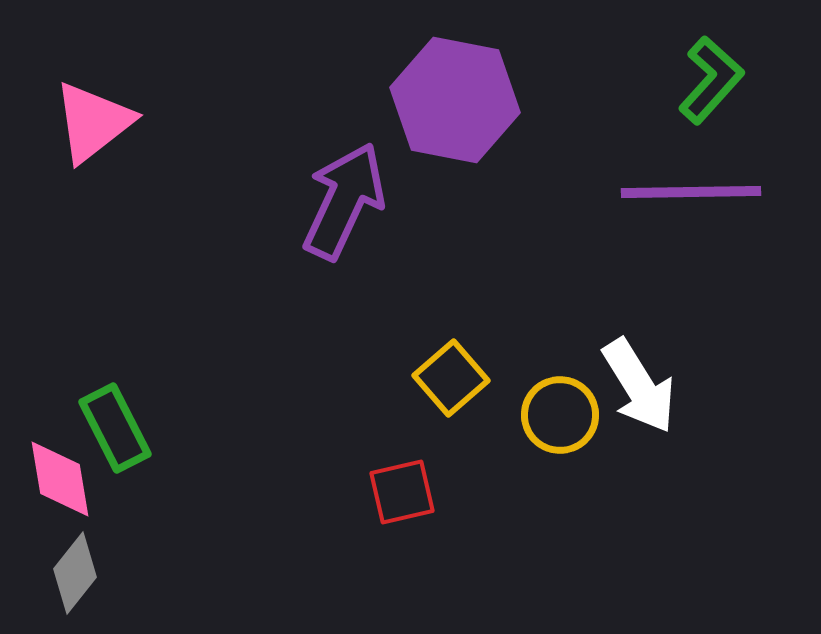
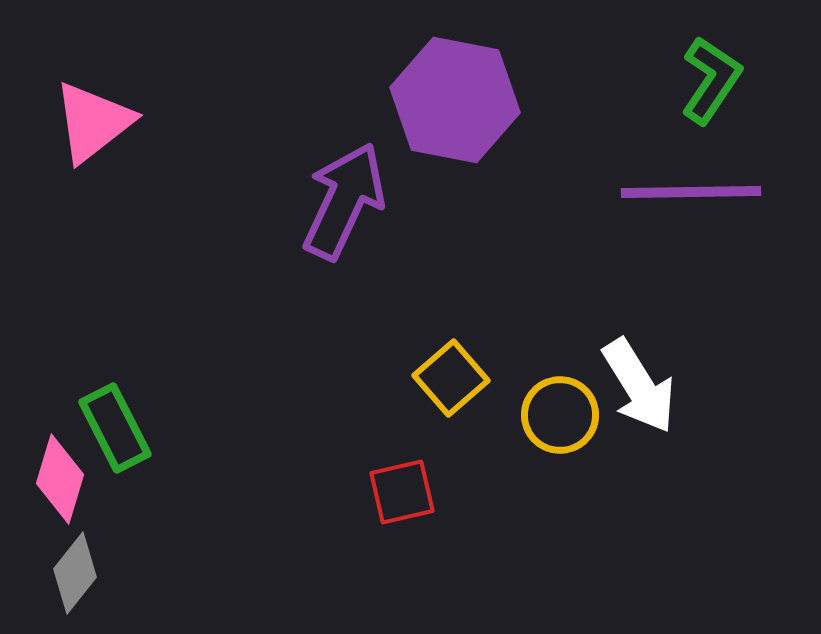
green L-shape: rotated 8 degrees counterclockwise
pink diamond: rotated 26 degrees clockwise
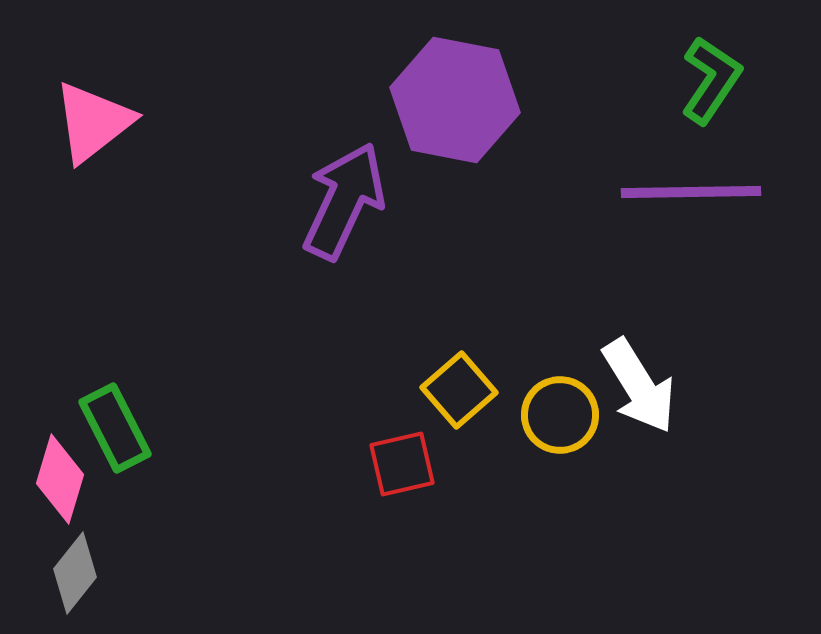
yellow square: moved 8 px right, 12 px down
red square: moved 28 px up
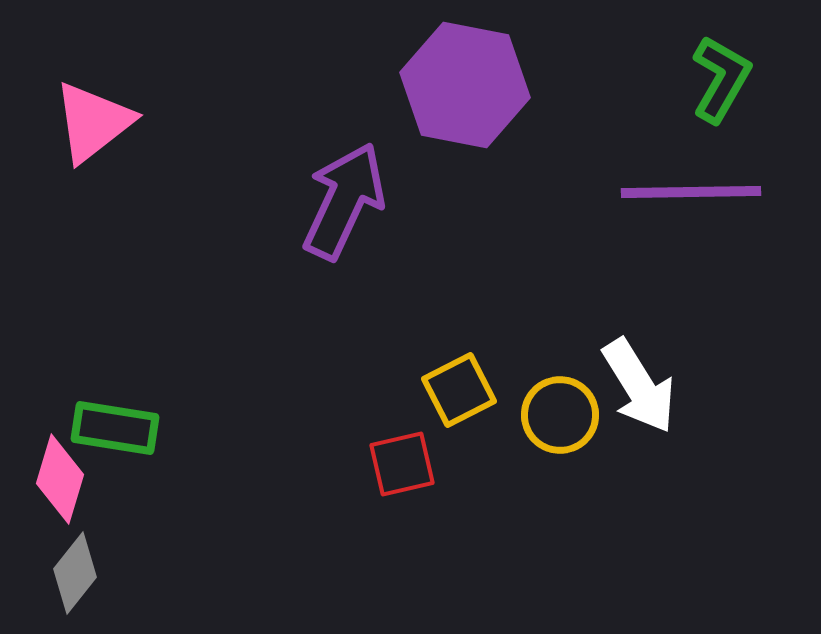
green L-shape: moved 10 px right, 1 px up; rotated 4 degrees counterclockwise
purple hexagon: moved 10 px right, 15 px up
yellow square: rotated 14 degrees clockwise
green rectangle: rotated 54 degrees counterclockwise
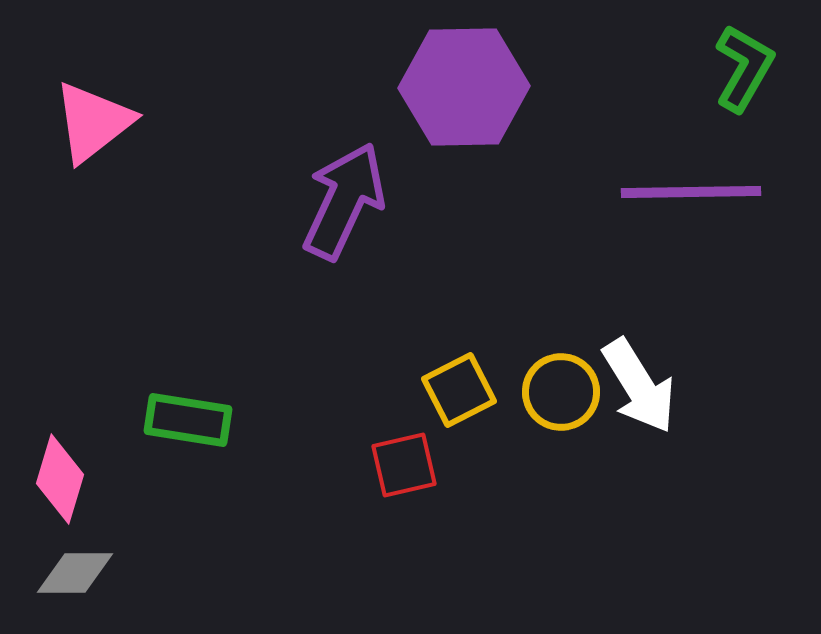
green L-shape: moved 23 px right, 11 px up
purple hexagon: moved 1 px left, 2 px down; rotated 12 degrees counterclockwise
yellow circle: moved 1 px right, 23 px up
green rectangle: moved 73 px right, 8 px up
red square: moved 2 px right, 1 px down
gray diamond: rotated 52 degrees clockwise
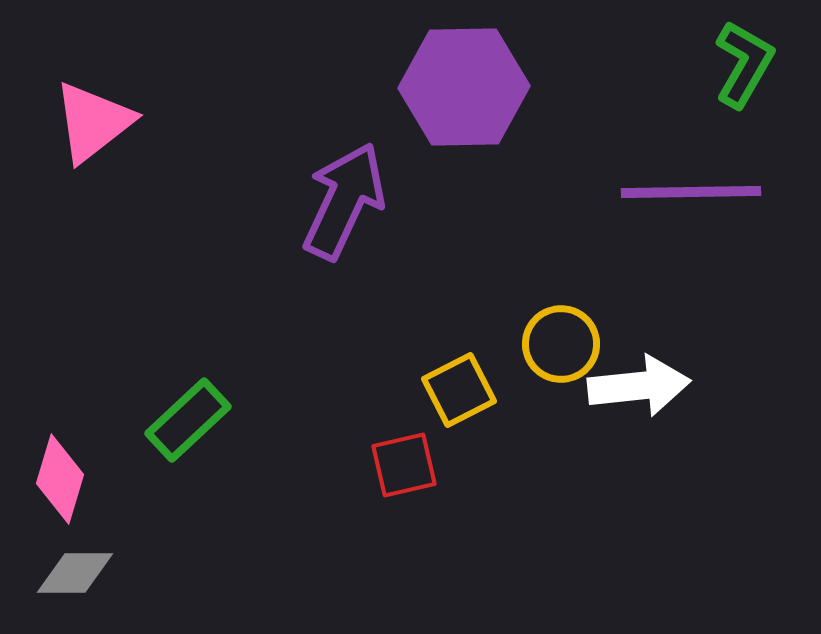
green L-shape: moved 4 px up
white arrow: rotated 64 degrees counterclockwise
yellow circle: moved 48 px up
green rectangle: rotated 52 degrees counterclockwise
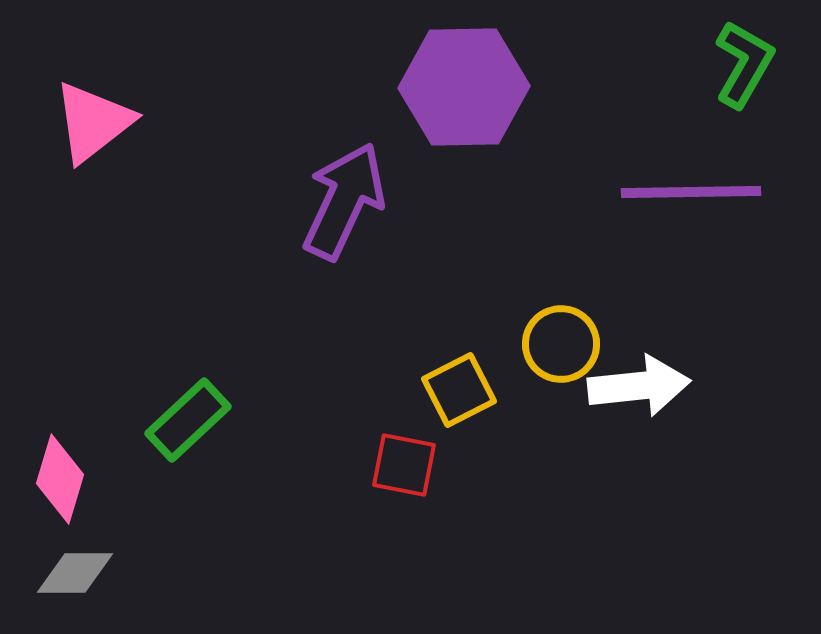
red square: rotated 24 degrees clockwise
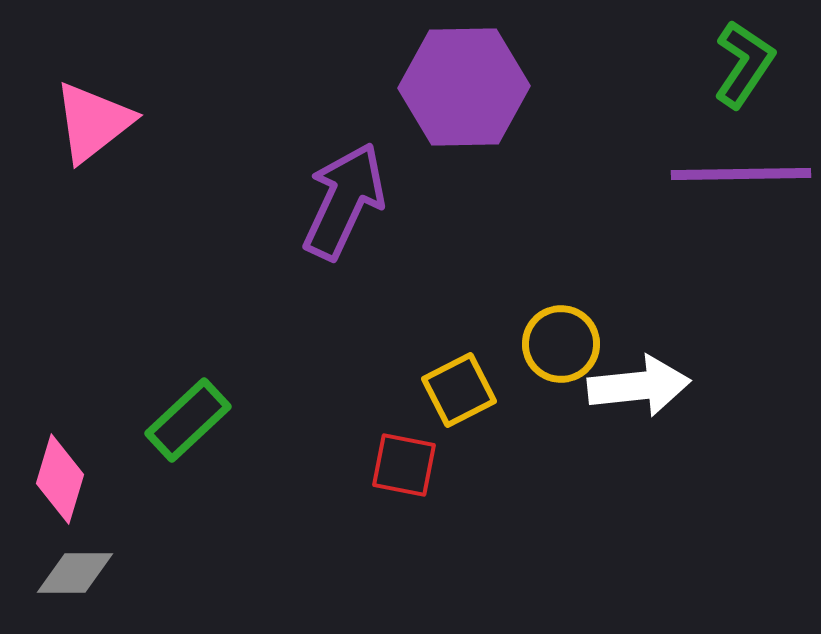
green L-shape: rotated 4 degrees clockwise
purple line: moved 50 px right, 18 px up
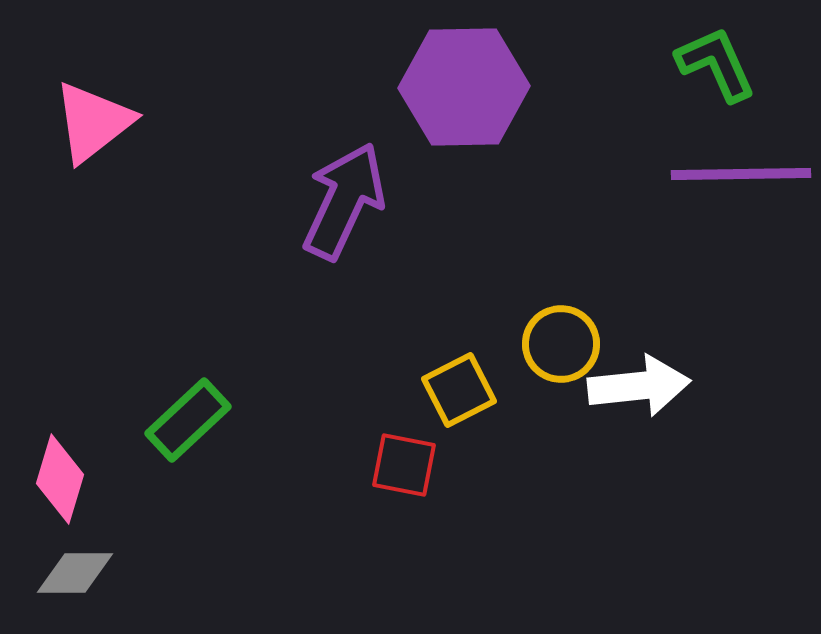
green L-shape: moved 28 px left; rotated 58 degrees counterclockwise
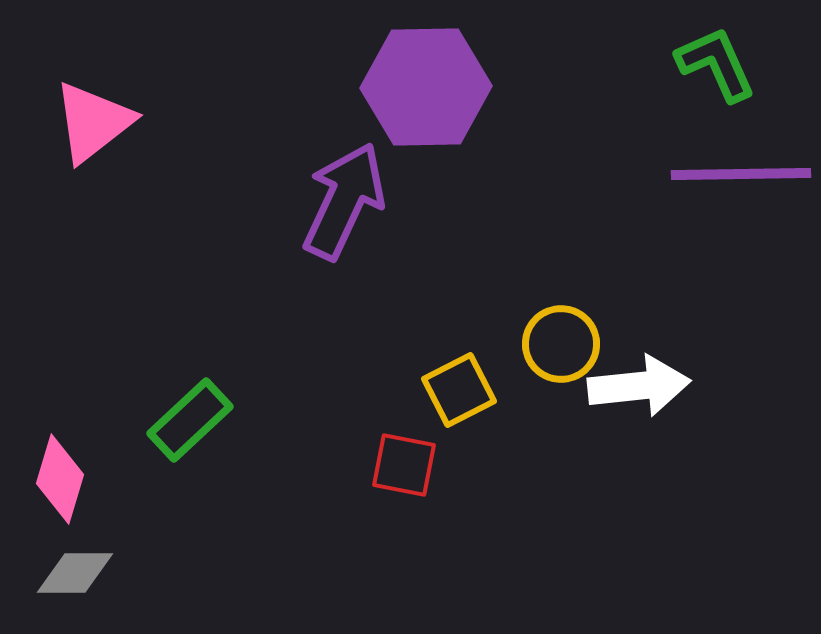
purple hexagon: moved 38 px left
green rectangle: moved 2 px right
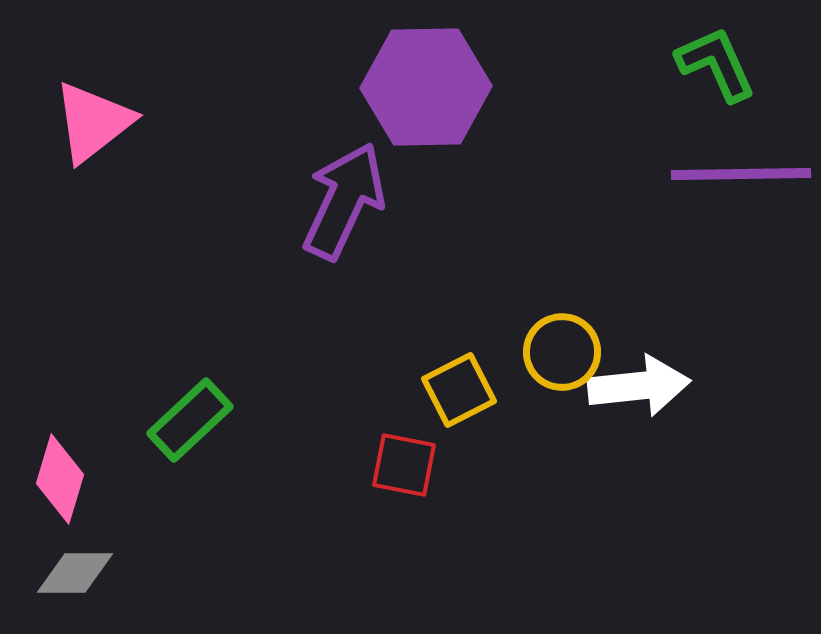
yellow circle: moved 1 px right, 8 px down
